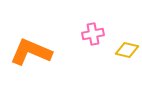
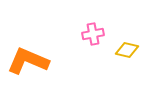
orange L-shape: moved 3 px left, 9 px down
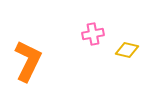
orange L-shape: rotated 93 degrees clockwise
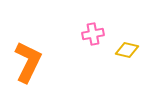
orange L-shape: moved 1 px down
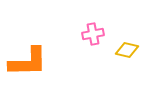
orange L-shape: rotated 63 degrees clockwise
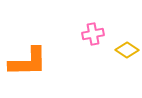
yellow diamond: rotated 20 degrees clockwise
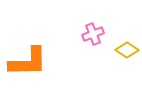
pink cross: rotated 10 degrees counterclockwise
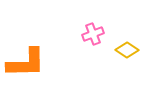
orange L-shape: moved 2 px left, 1 px down
